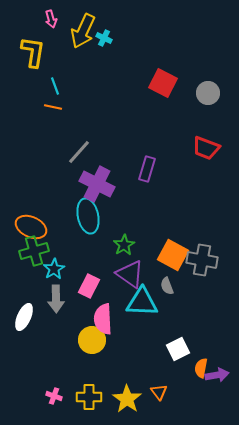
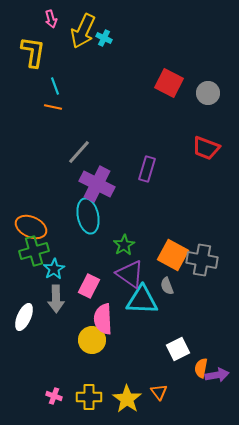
red square: moved 6 px right
cyan triangle: moved 2 px up
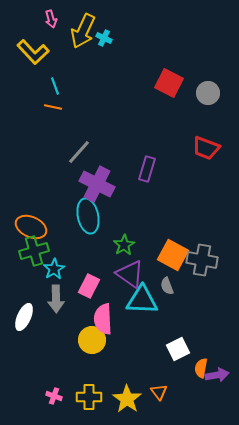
yellow L-shape: rotated 128 degrees clockwise
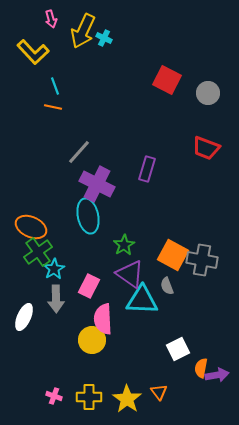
red square: moved 2 px left, 3 px up
green cross: moved 4 px right, 1 px down; rotated 20 degrees counterclockwise
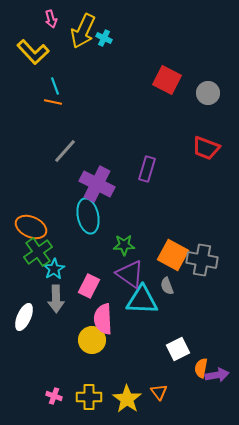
orange line: moved 5 px up
gray line: moved 14 px left, 1 px up
green star: rotated 30 degrees clockwise
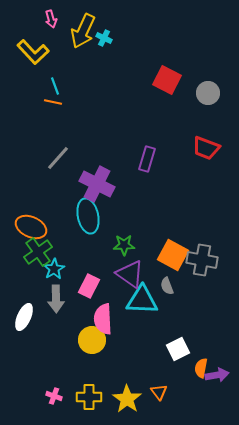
gray line: moved 7 px left, 7 px down
purple rectangle: moved 10 px up
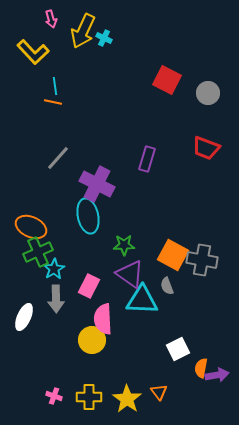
cyan line: rotated 12 degrees clockwise
green cross: rotated 12 degrees clockwise
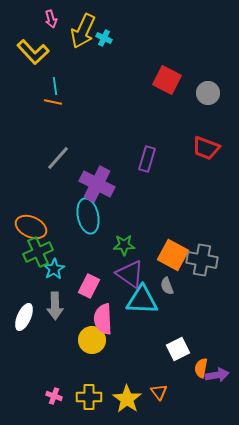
gray arrow: moved 1 px left, 7 px down
